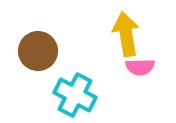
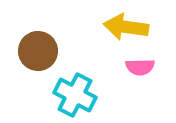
yellow arrow: moved 7 px up; rotated 72 degrees counterclockwise
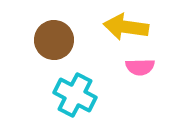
brown circle: moved 16 px right, 11 px up
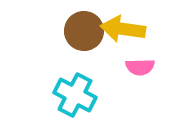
yellow arrow: moved 3 px left, 2 px down
brown circle: moved 30 px right, 9 px up
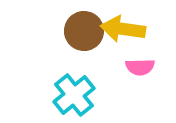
cyan cross: moved 1 px left; rotated 24 degrees clockwise
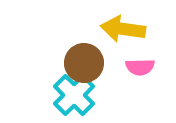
brown circle: moved 32 px down
cyan cross: rotated 6 degrees counterclockwise
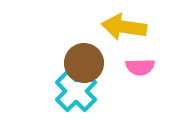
yellow arrow: moved 1 px right, 2 px up
cyan cross: moved 2 px right, 4 px up
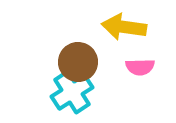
brown circle: moved 6 px left, 1 px up
cyan cross: moved 4 px left, 1 px down; rotated 12 degrees clockwise
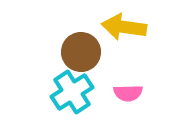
brown circle: moved 3 px right, 10 px up
pink semicircle: moved 12 px left, 26 px down
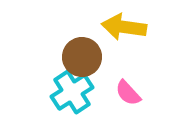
brown circle: moved 1 px right, 5 px down
pink semicircle: rotated 48 degrees clockwise
